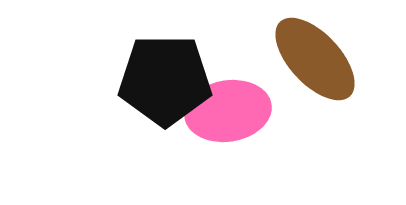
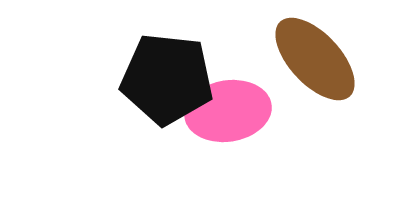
black pentagon: moved 2 px right, 1 px up; rotated 6 degrees clockwise
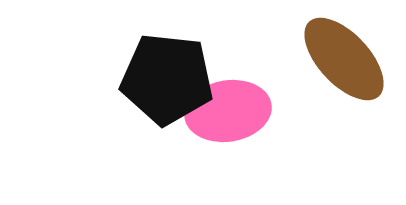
brown ellipse: moved 29 px right
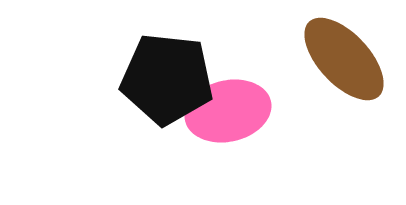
pink ellipse: rotated 4 degrees counterclockwise
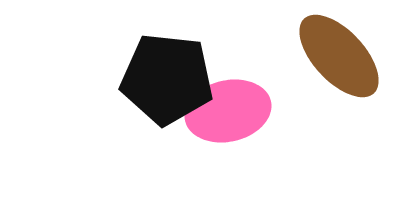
brown ellipse: moved 5 px left, 3 px up
